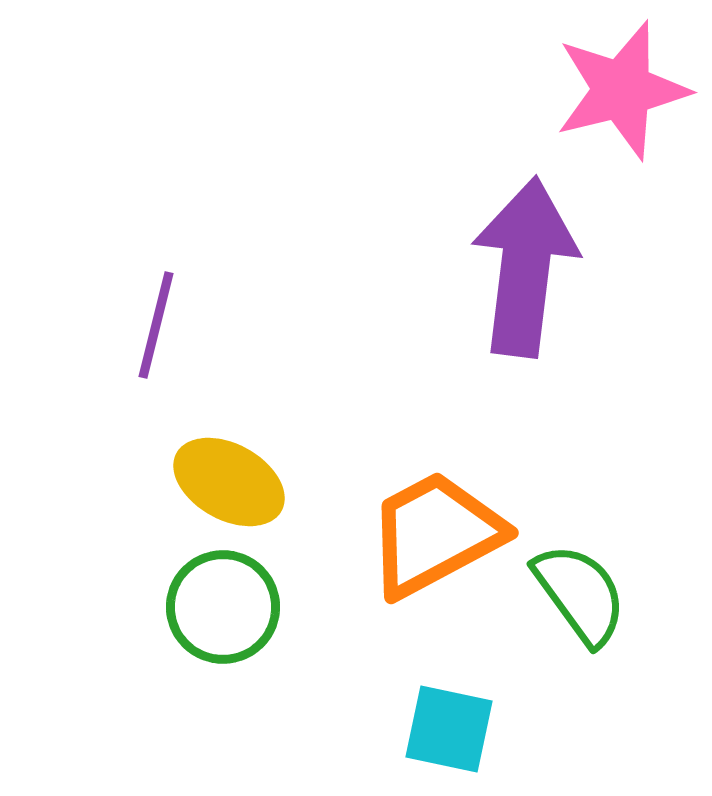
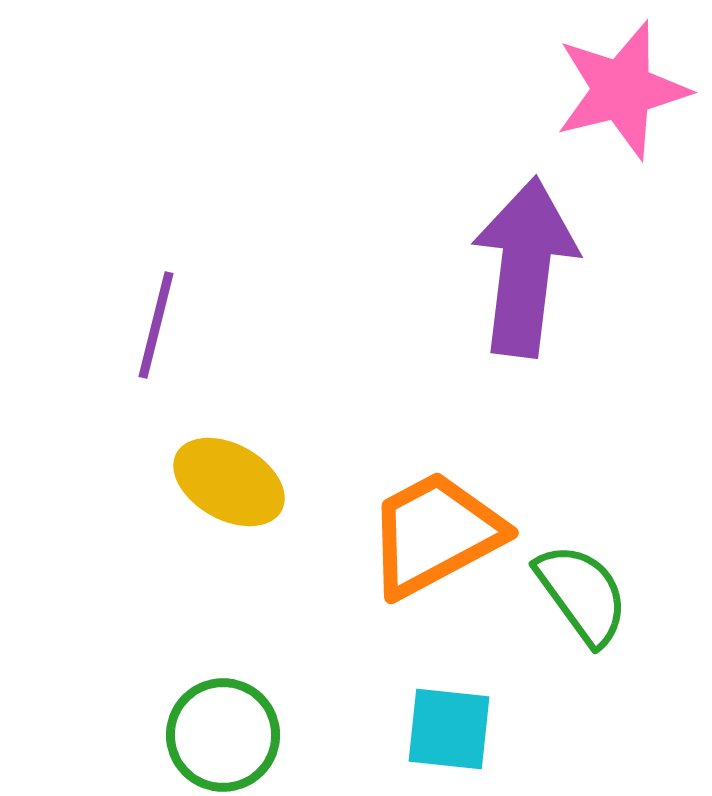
green semicircle: moved 2 px right
green circle: moved 128 px down
cyan square: rotated 6 degrees counterclockwise
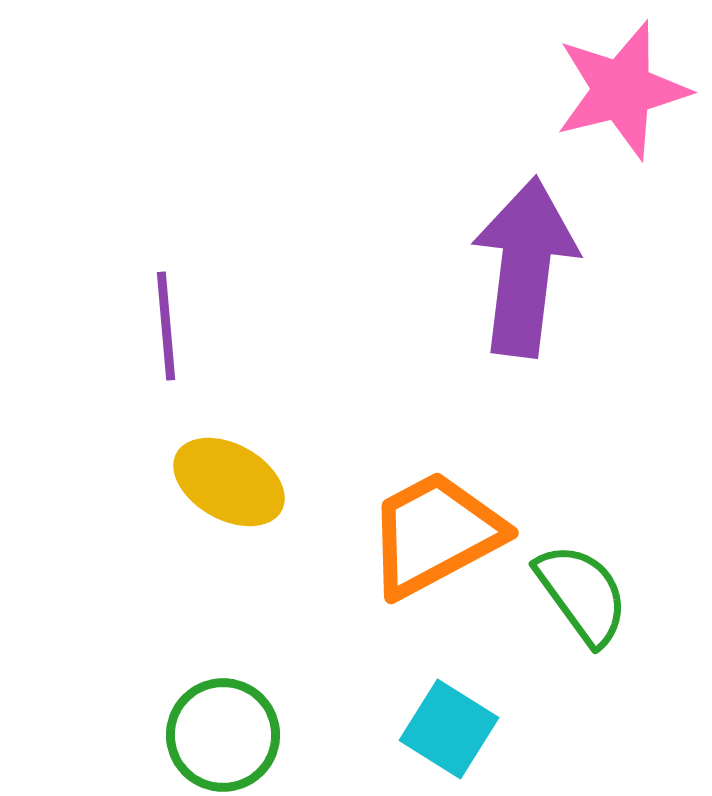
purple line: moved 10 px right, 1 px down; rotated 19 degrees counterclockwise
cyan square: rotated 26 degrees clockwise
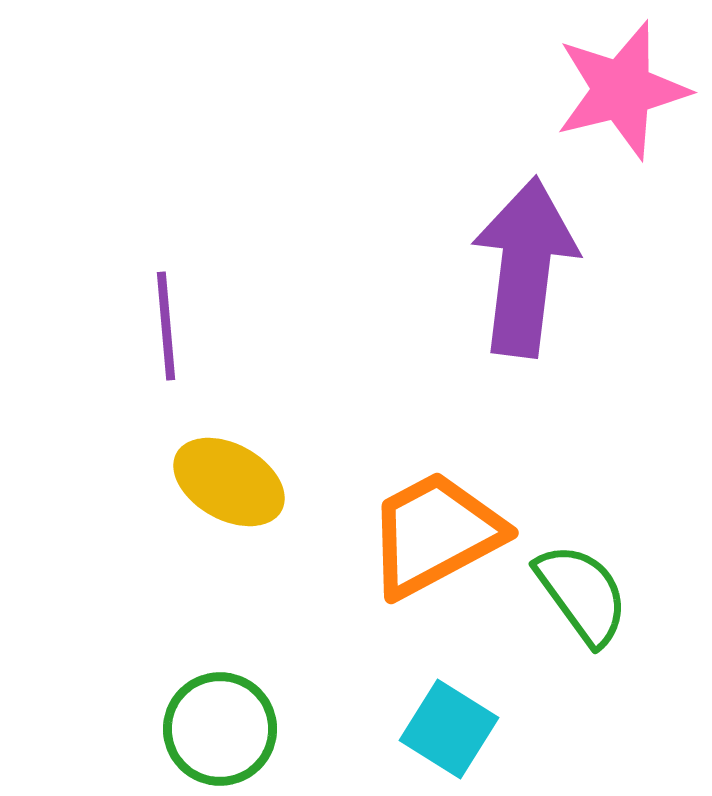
green circle: moved 3 px left, 6 px up
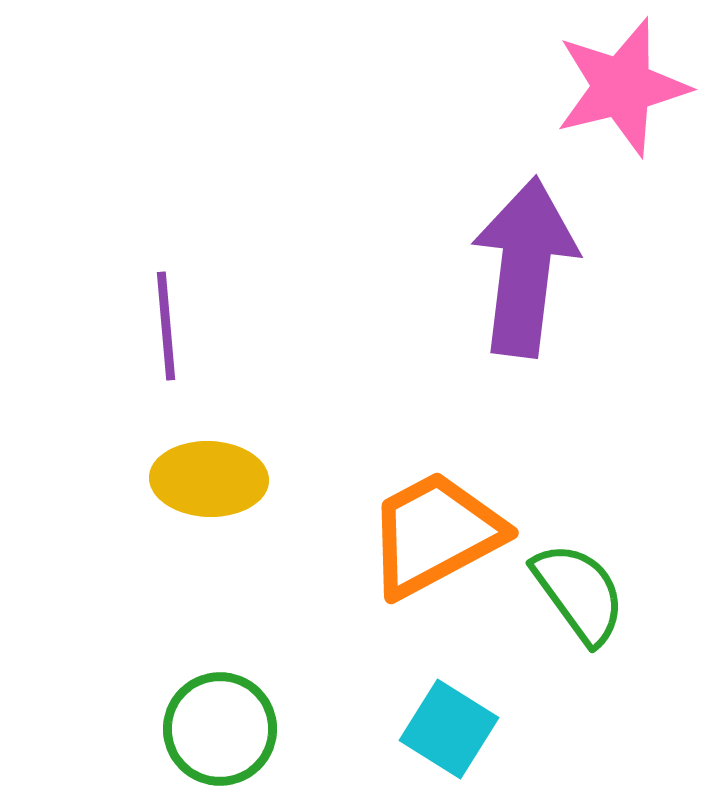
pink star: moved 3 px up
yellow ellipse: moved 20 px left, 3 px up; rotated 27 degrees counterclockwise
green semicircle: moved 3 px left, 1 px up
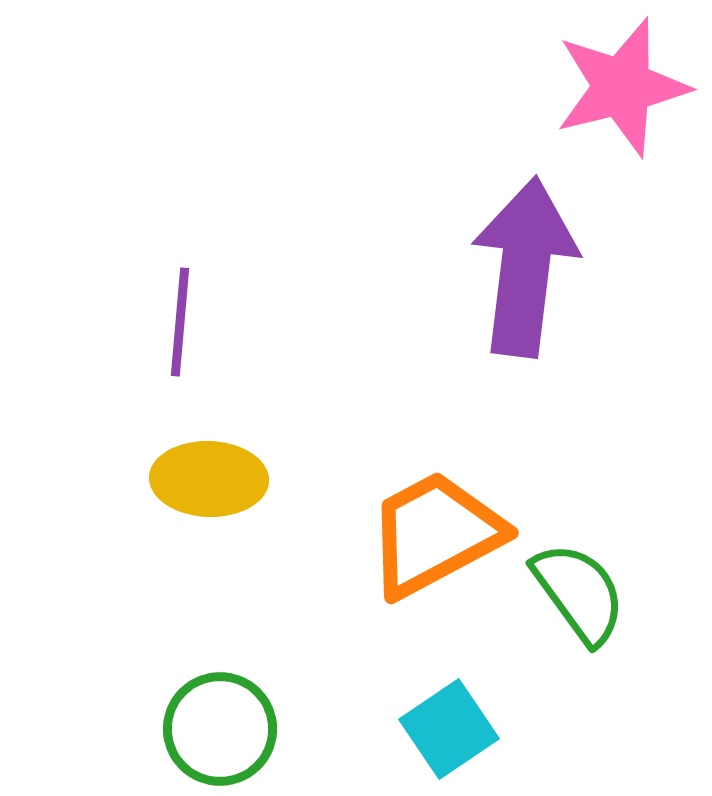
purple line: moved 14 px right, 4 px up; rotated 10 degrees clockwise
cyan square: rotated 24 degrees clockwise
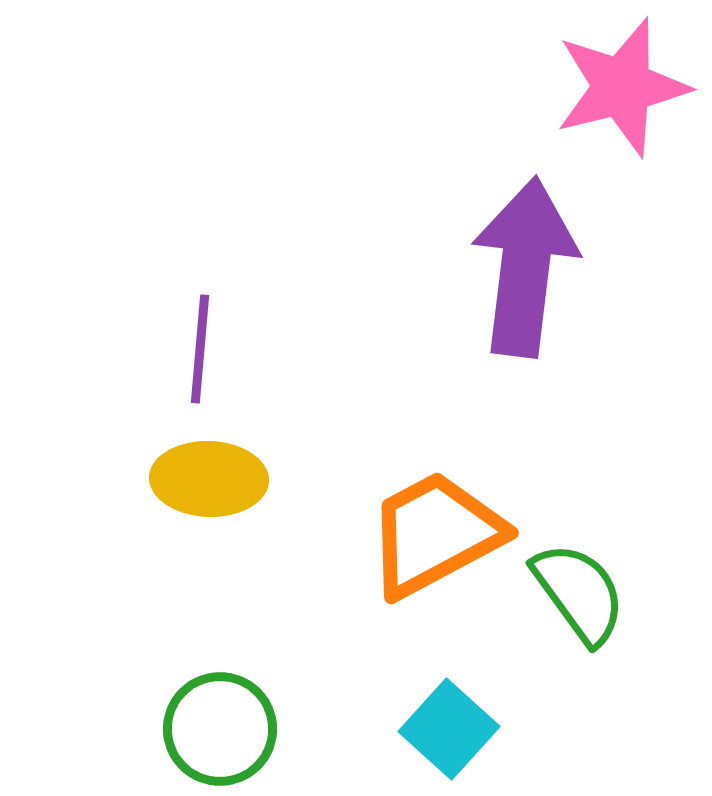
purple line: moved 20 px right, 27 px down
cyan square: rotated 14 degrees counterclockwise
